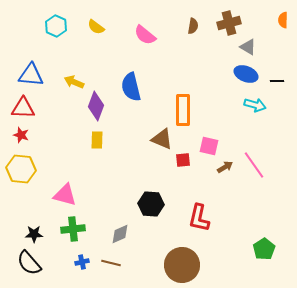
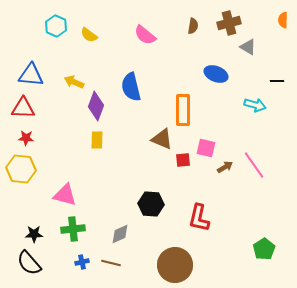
yellow semicircle: moved 7 px left, 8 px down
blue ellipse: moved 30 px left
red star: moved 5 px right, 3 px down; rotated 14 degrees counterclockwise
pink square: moved 3 px left, 2 px down
brown circle: moved 7 px left
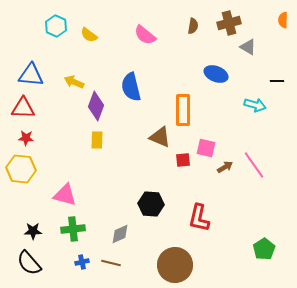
brown triangle: moved 2 px left, 2 px up
black star: moved 1 px left, 3 px up
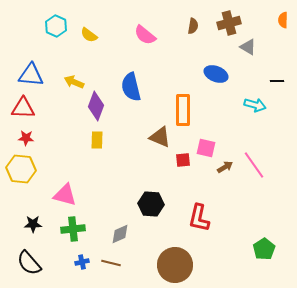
black star: moved 7 px up
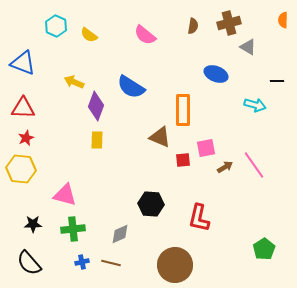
blue triangle: moved 8 px left, 12 px up; rotated 16 degrees clockwise
blue semicircle: rotated 44 degrees counterclockwise
red star: rotated 28 degrees counterclockwise
pink square: rotated 24 degrees counterclockwise
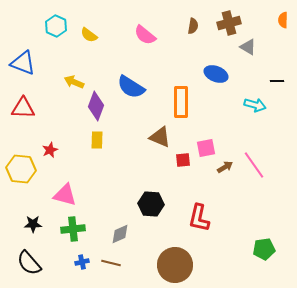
orange rectangle: moved 2 px left, 8 px up
red star: moved 24 px right, 12 px down
green pentagon: rotated 25 degrees clockwise
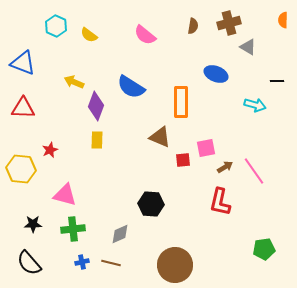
pink line: moved 6 px down
red L-shape: moved 21 px right, 16 px up
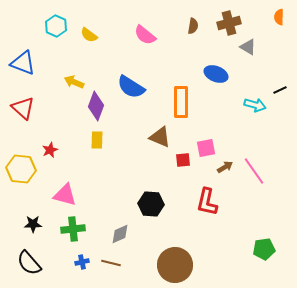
orange semicircle: moved 4 px left, 3 px up
black line: moved 3 px right, 9 px down; rotated 24 degrees counterclockwise
red triangle: rotated 40 degrees clockwise
red L-shape: moved 13 px left
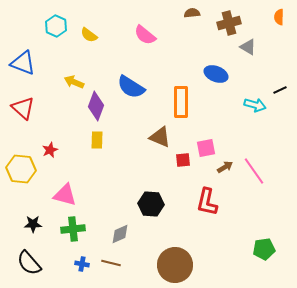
brown semicircle: moved 1 px left, 13 px up; rotated 105 degrees counterclockwise
blue cross: moved 2 px down; rotated 24 degrees clockwise
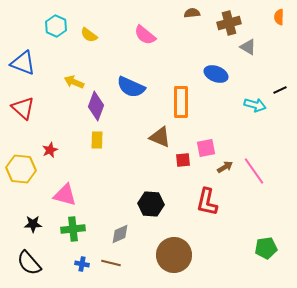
blue semicircle: rotated 8 degrees counterclockwise
green pentagon: moved 2 px right, 1 px up
brown circle: moved 1 px left, 10 px up
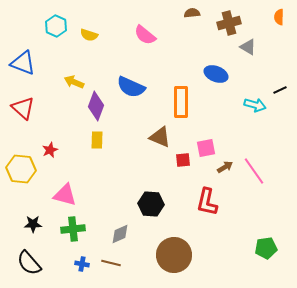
yellow semicircle: rotated 18 degrees counterclockwise
